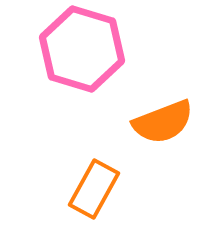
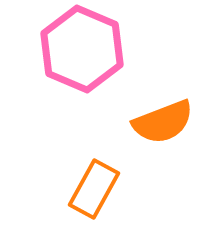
pink hexagon: rotated 6 degrees clockwise
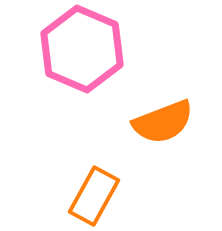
orange rectangle: moved 7 px down
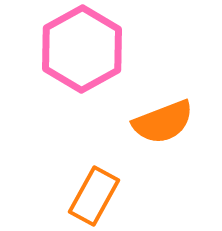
pink hexagon: rotated 8 degrees clockwise
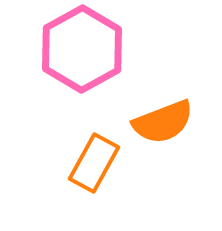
orange rectangle: moved 33 px up
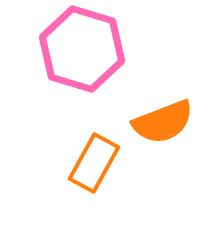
pink hexagon: rotated 14 degrees counterclockwise
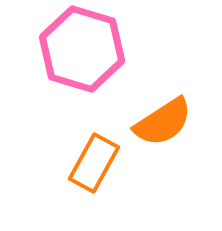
orange semicircle: rotated 12 degrees counterclockwise
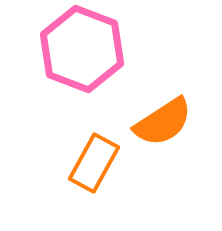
pink hexagon: rotated 4 degrees clockwise
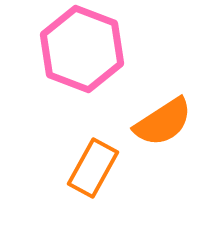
orange rectangle: moved 1 px left, 5 px down
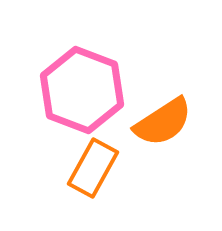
pink hexagon: moved 41 px down
